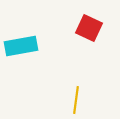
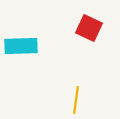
cyan rectangle: rotated 8 degrees clockwise
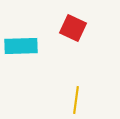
red square: moved 16 px left
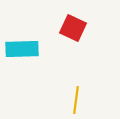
cyan rectangle: moved 1 px right, 3 px down
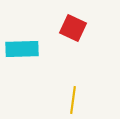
yellow line: moved 3 px left
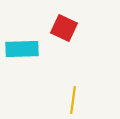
red square: moved 9 px left
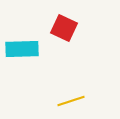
yellow line: moved 2 px left, 1 px down; rotated 64 degrees clockwise
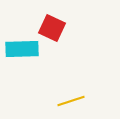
red square: moved 12 px left
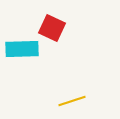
yellow line: moved 1 px right
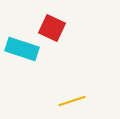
cyan rectangle: rotated 20 degrees clockwise
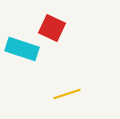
yellow line: moved 5 px left, 7 px up
